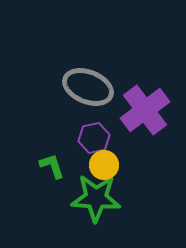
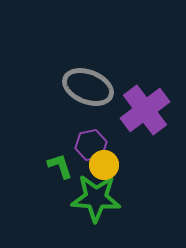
purple hexagon: moved 3 px left, 7 px down
green L-shape: moved 8 px right
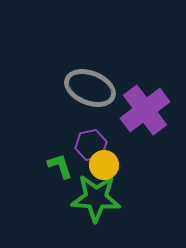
gray ellipse: moved 2 px right, 1 px down
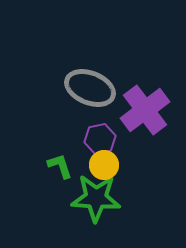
purple hexagon: moved 9 px right, 6 px up
